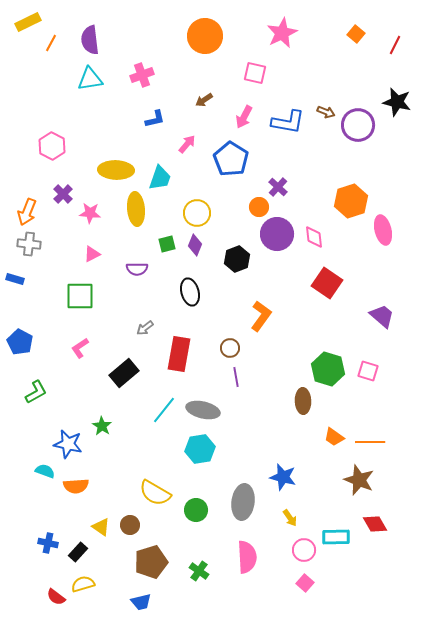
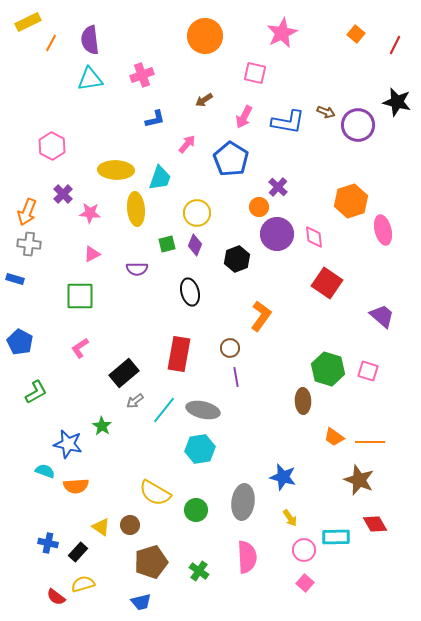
gray arrow at (145, 328): moved 10 px left, 73 px down
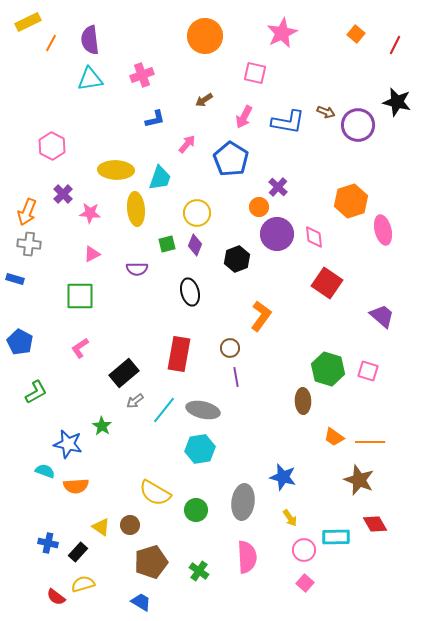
blue trapezoid at (141, 602): rotated 135 degrees counterclockwise
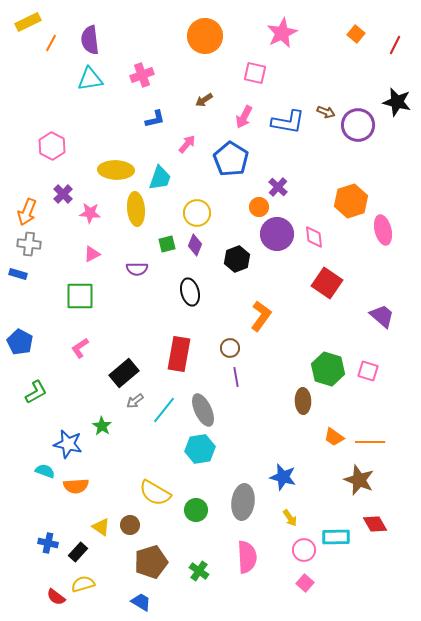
blue rectangle at (15, 279): moved 3 px right, 5 px up
gray ellipse at (203, 410): rotated 52 degrees clockwise
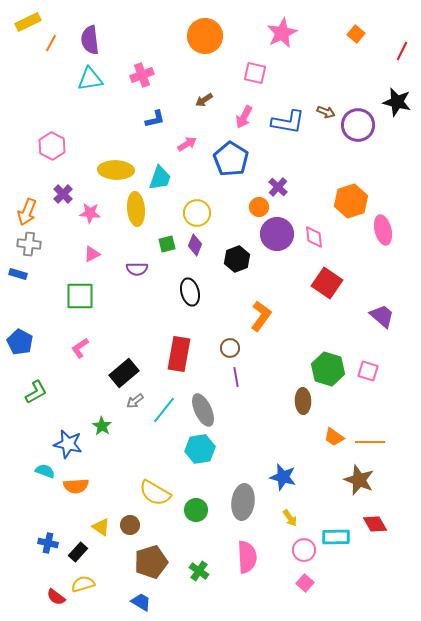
red line at (395, 45): moved 7 px right, 6 px down
pink arrow at (187, 144): rotated 18 degrees clockwise
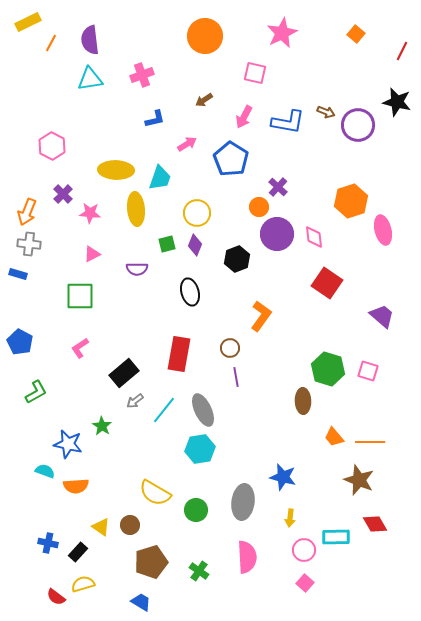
orange trapezoid at (334, 437): rotated 15 degrees clockwise
yellow arrow at (290, 518): rotated 42 degrees clockwise
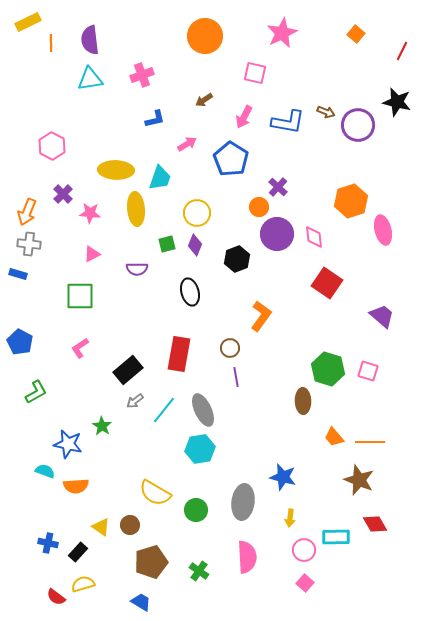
orange line at (51, 43): rotated 30 degrees counterclockwise
black rectangle at (124, 373): moved 4 px right, 3 px up
